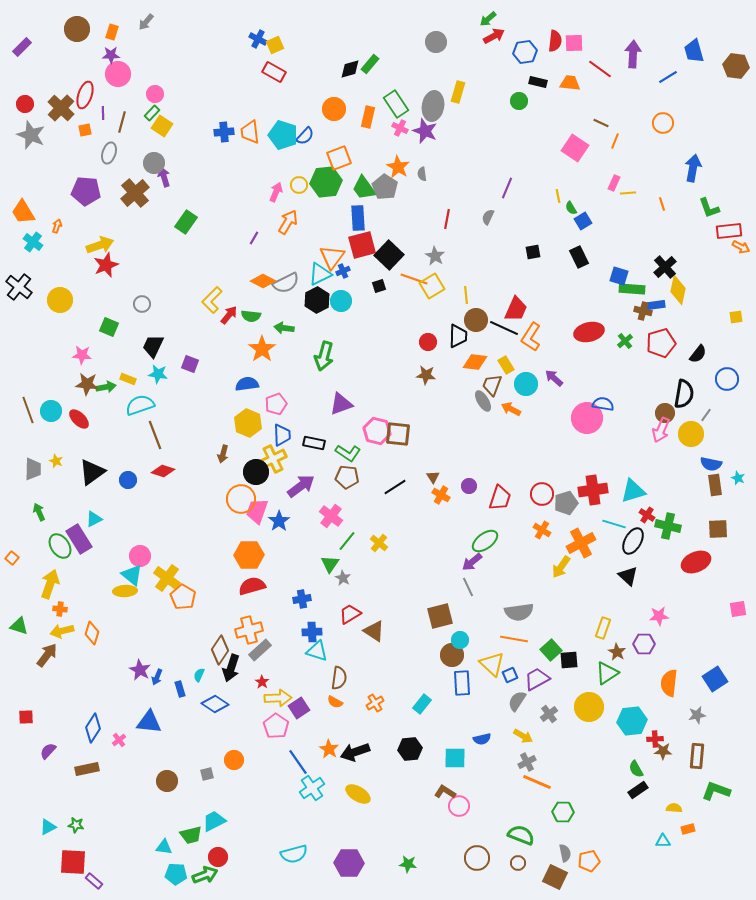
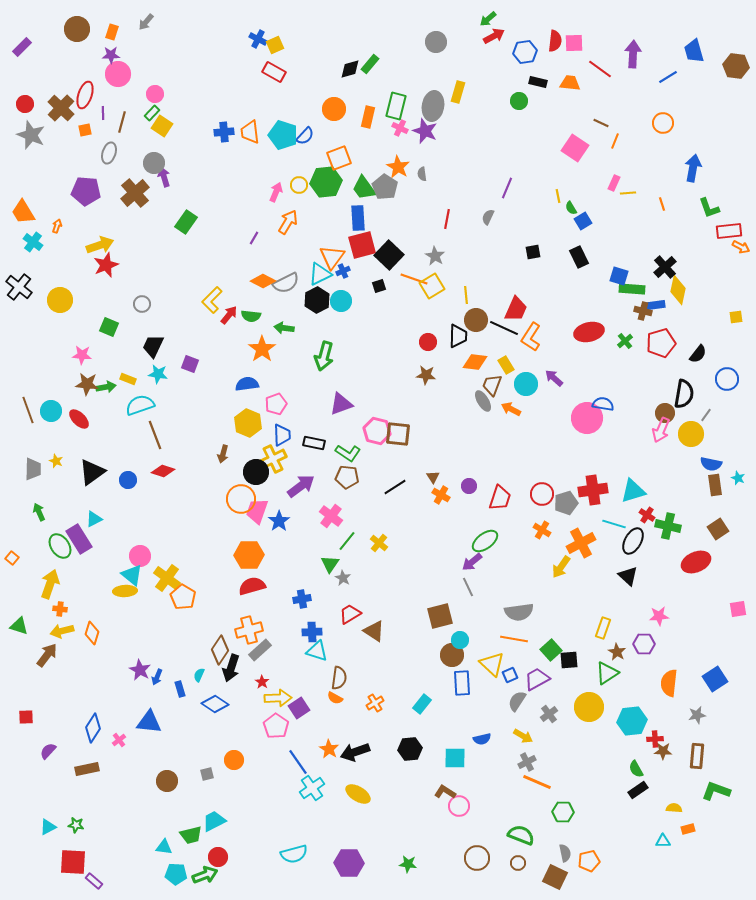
green rectangle at (396, 104): moved 2 px down; rotated 48 degrees clockwise
brown square at (718, 529): rotated 30 degrees counterclockwise
orange semicircle at (335, 702): moved 4 px up
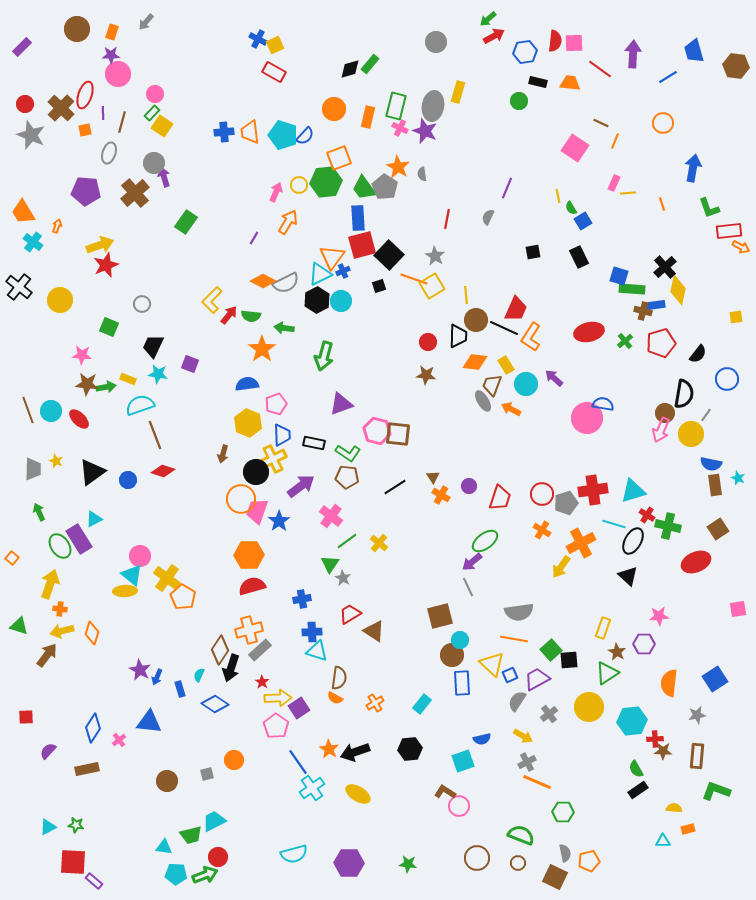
green line at (347, 541): rotated 15 degrees clockwise
cyan square at (455, 758): moved 8 px right, 3 px down; rotated 20 degrees counterclockwise
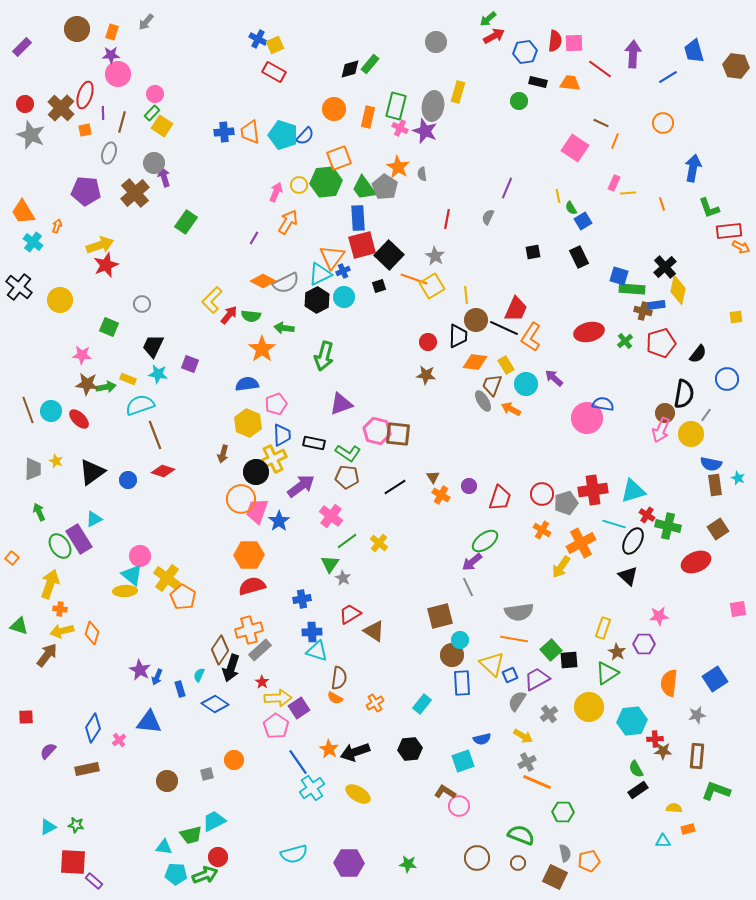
cyan circle at (341, 301): moved 3 px right, 4 px up
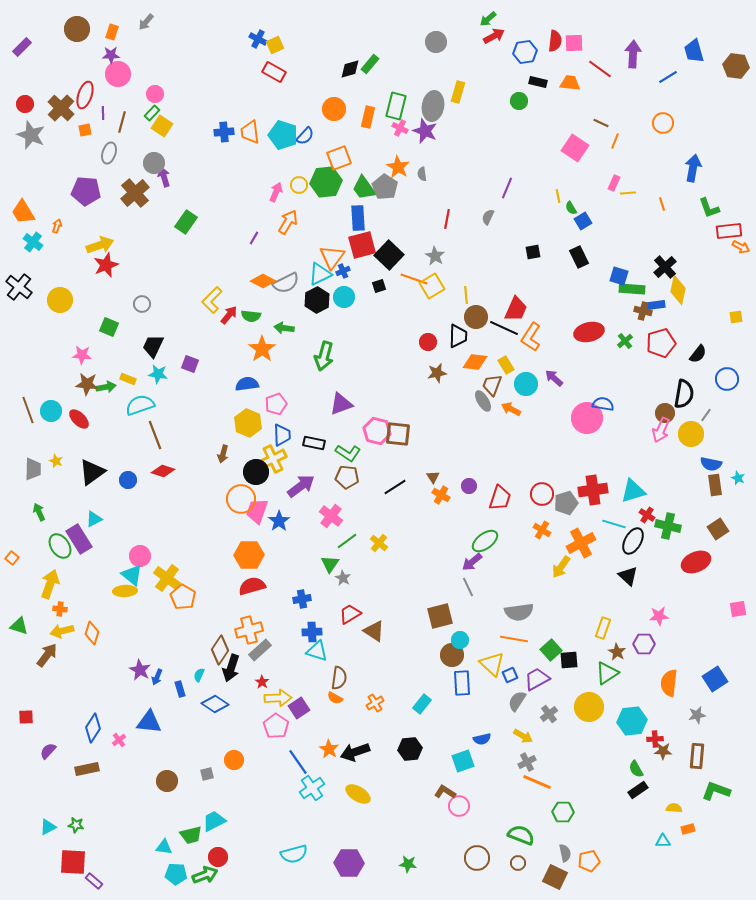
brown circle at (476, 320): moved 3 px up
brown star at (426, 375): moved 11 px right, 2 px up; rotated 18 degrees counterclockwise
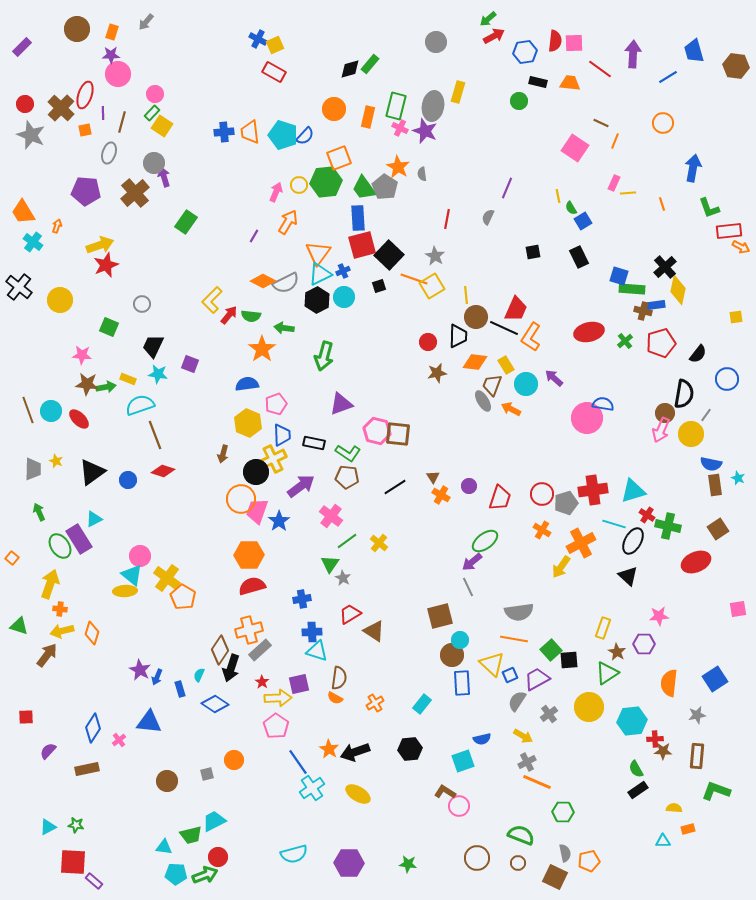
purple line at (254, 238): moved 2 px up
orange triangle at (332, 257): moved 14 px left, 4 px up
purple square at (299, 708): moved 24 px up; rotated 20 degrees clockwise
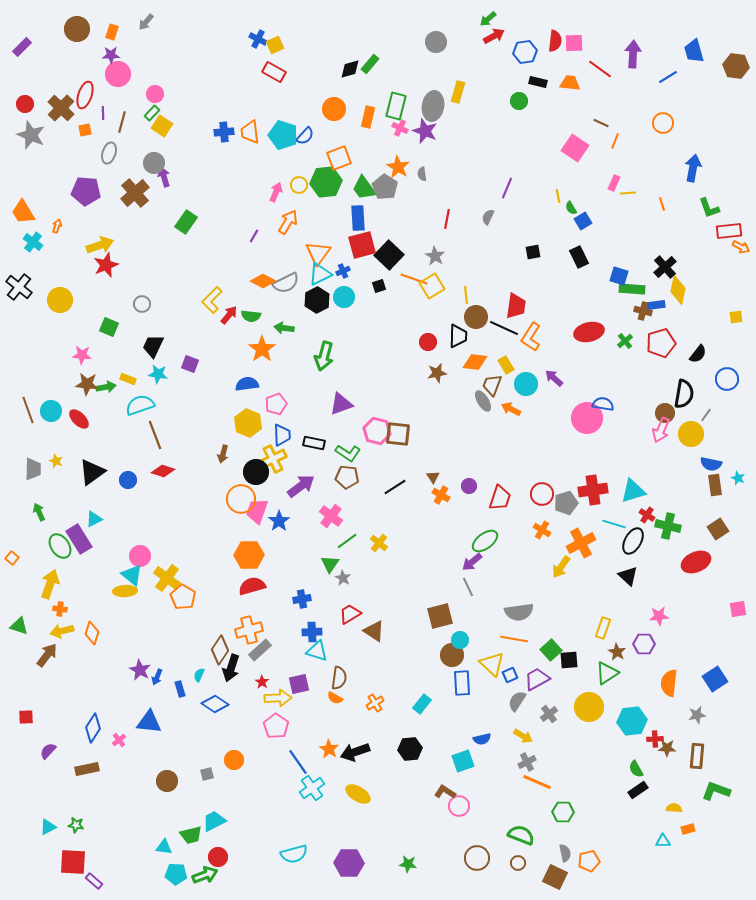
red trapezoid at (516, 309): moved 3 px up; rotated 16 degrees counterclockwise
brown star at (663, 751): moved 4 px right, 3 px up
